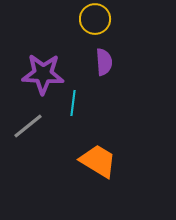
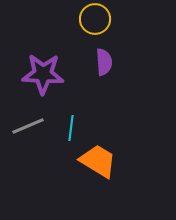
cyan line: moved 2 px left, 25 px down
gray line: rotated 16 degrees clockwise
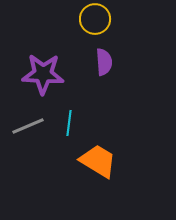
cyan line: moved 2 px left, 5 px up
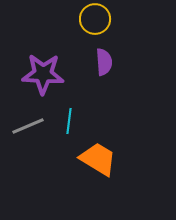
cyan line: moved 2 px up
orange trapezoid: moved 2 px up
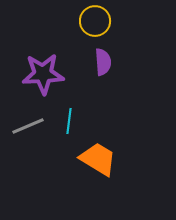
yellow circle: moved 2 px down
purple semicircle: moved 1 px left
purple star: rotated 6 degrees counterclockwise
